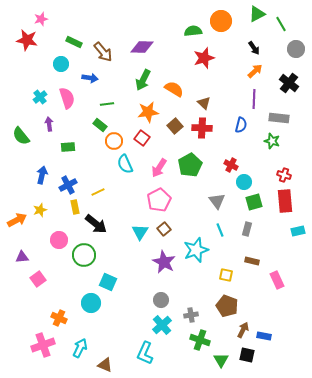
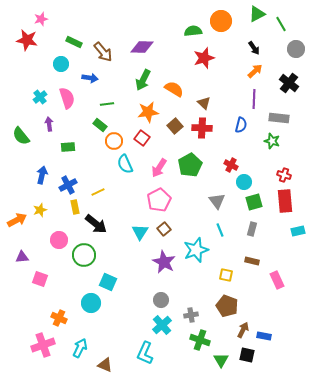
gray rectangle at (247, 229): moved 5 px right
pink square at (38, 279): moved 2 px right; rotated 35 degrees counterclockwise
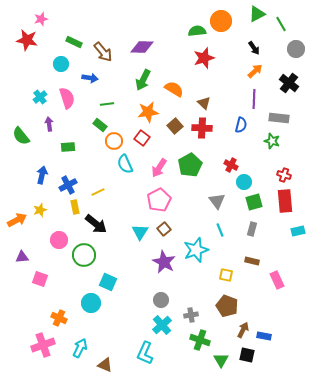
green semicircle at (193, 31): moved 4 px right
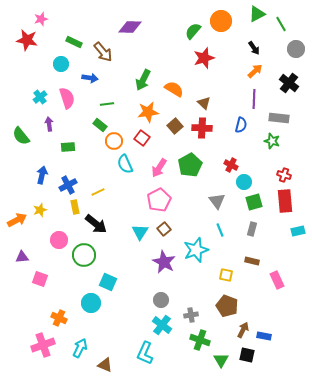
green semicircle at (197, 31): moved 4 px left; rotated 42 degrees counterclockwise
purple diamond at (142, 47): moved 12 px left, 20 px up
cyan cross at (162, 325): rotated 12 degrees counterclockwise
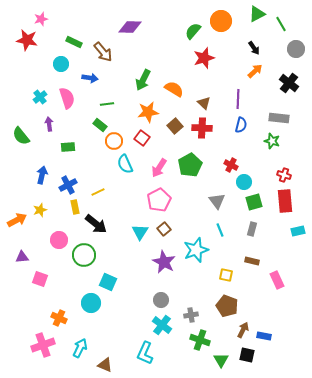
purple line at (254, 99): moved 16 px left
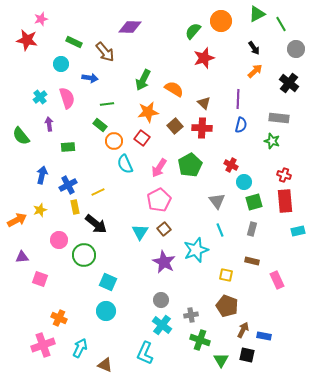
brown arrow at (103, 52): moved 2 px right
cyan circle at (91, 303): moved 15 px right, 8 px down
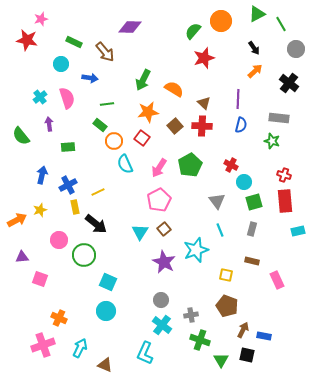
red cross at (202, 128): moved 2 px up
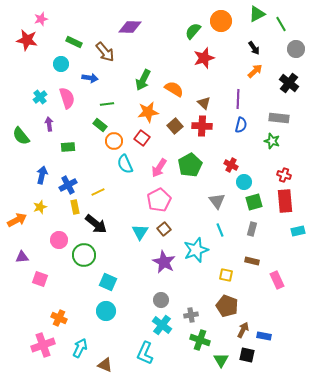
yellow star at (40, 210): moved 3 px up
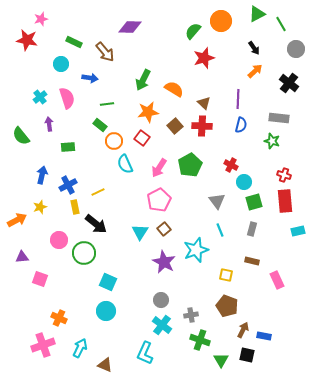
green circle at (84, 255): moved 2 px up
